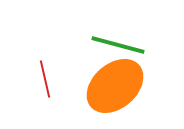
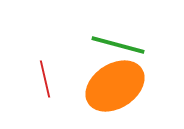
orange ellipse: rotated 8 degrees clockwise
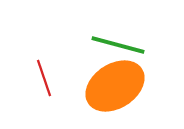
red line: moved 1 px left, 1 px up; rotated 6 degrees counterclockwise
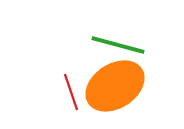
red line: moved 27 px right, 14 px down
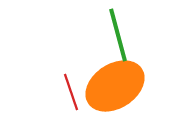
green line: moved 10 px up; rotated 60 degrees clockwise
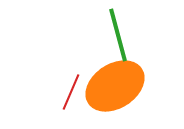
red line: rotated 42 degrees clockwise
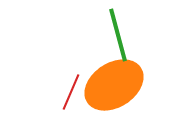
orange ellipse: moved 1 px left, 1 px up
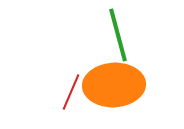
orange ellipse: rotated 30 degrees clockwise
